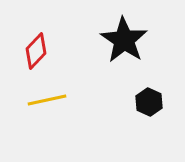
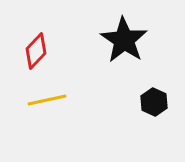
black hexagon: moved 5 px right
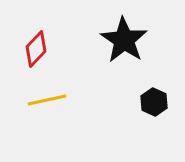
red diamond: moved 2 px up
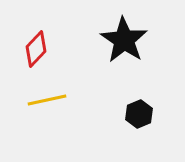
black hexagon: moved 15 px left, 12 px down; rotated 12 degrees clockwise
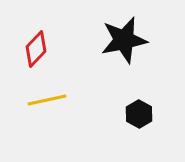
black star: rotated 27 degrees clockwise
black hexagon: rotated 8 degrees counterclockwise
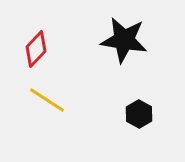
black star: rotated 21 degrees clockwise
yellow line: rotated 45 degrees clockwise
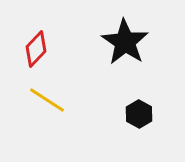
black star: moved 1 px right, 2 px down; rotated 24 degrees clockwise
